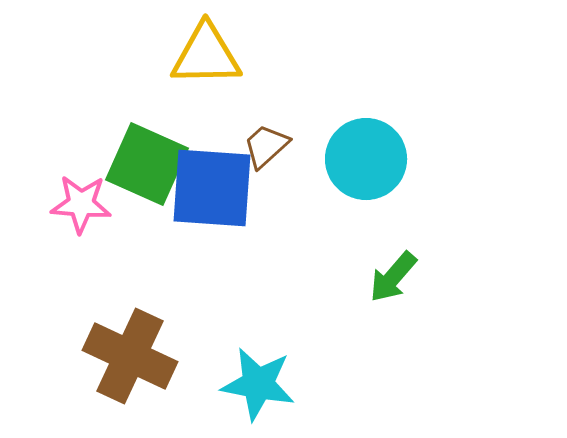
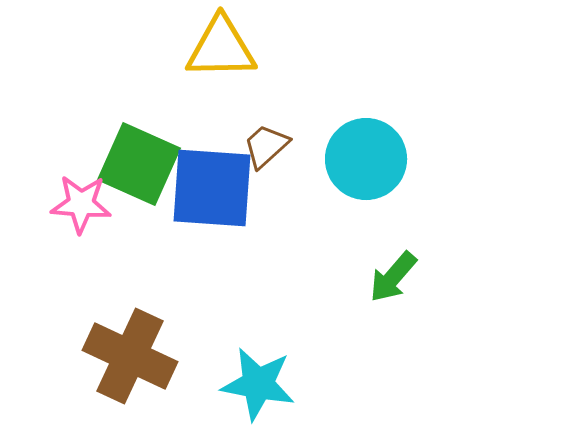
yellow triangle: moved 15 px right, 7 px up
green square: moved 8 px left
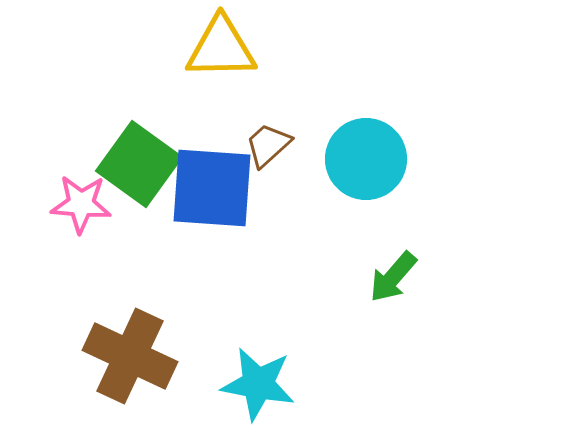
brown trapezoid: moved 2 px right, 1 px up
green square: rotated 12 degrees clockwise
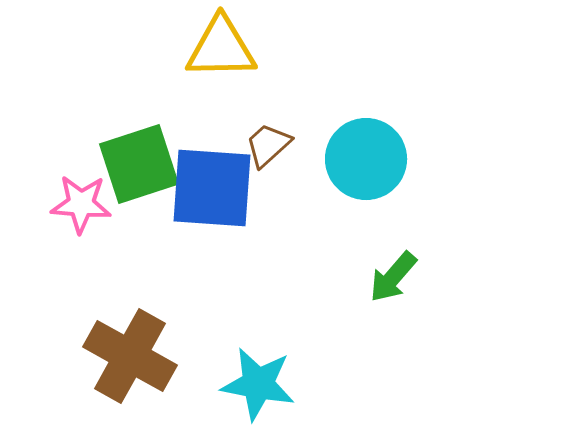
green square: rotated 36 degrees clockwise
brown cross: rotated 4 degrees clockwise
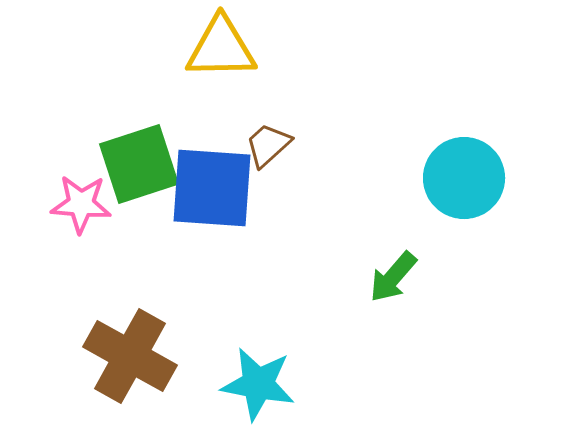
cyan circle: moved 98 px right, 19 px down
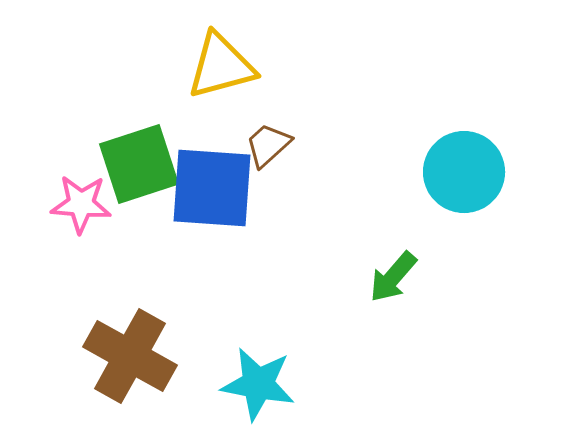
yellow triangle: moved 18 px down; rotated 14 degrees counterclockwise
cyan circle: moved 6 px up
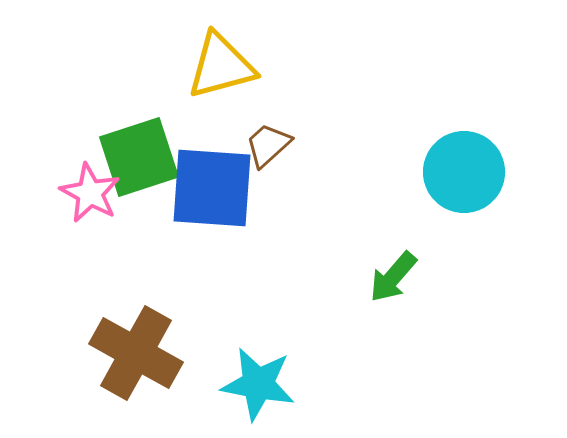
green square: moved 7 px up
pink star: moved 9 px right, 11 px up; rotated 24 degrees clockwise
brown cross: moved 6 px right, 3 px up
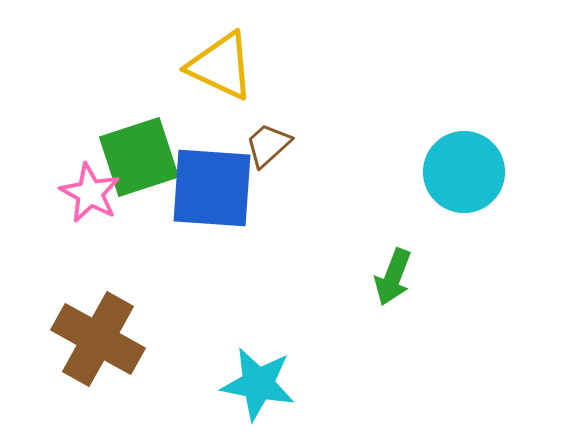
yellow triangle: rotated 40 degrees clockwise
green arrow: rotated 20 degrees counterclockwise
brown cross: moved 38 px left, 14 px up
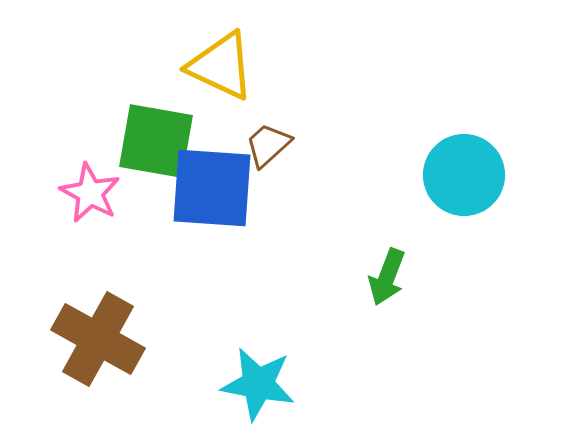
green square: moved 17 px right, 16 px up; rotated 28 degrees clockwise
cyan circle: moved 3 px down
green arrow: moved 6 px left
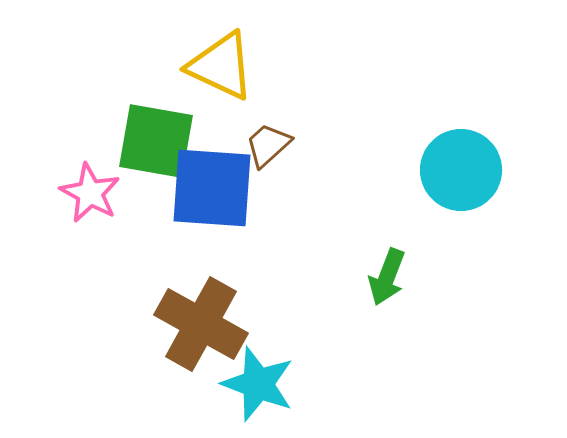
cyan circle: moved 3 px left, 5 px up
brown cross: moved 103 px right, 15 px up
cyan star: rotated 10 degrees clockwise
